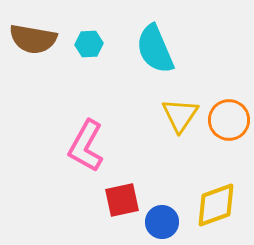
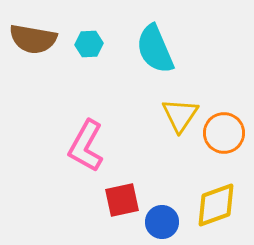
orange circle: moved 5 px left, 13 px down
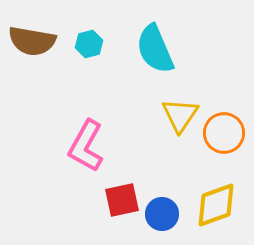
brown semicircle: moved 1 px left, 2 px down
cyan hexagon: rotated 12 degrees counterclockwise
blue circle: moved 8 px up
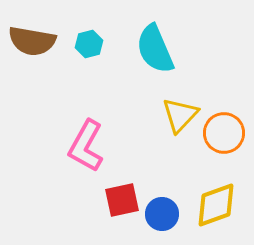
yellow triangle: rotated 9 degrees clockwise
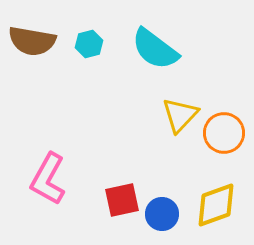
cyan semicircle: rotated 30 degrees counterclockwise
pink L-shape: moved 38 px left, 33 px down
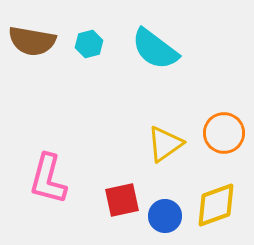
yellow triangle: moved 15 px left, 29 px down; rotated 12 degrees clockwise
pink L-shape: rotated 14 degrees counterclockwise
blue circle: moved 3 px right, 2 px down
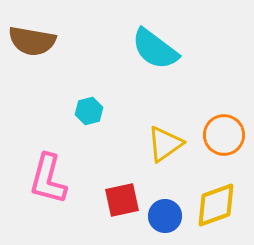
cyan hexagon: moved 67 px down
orange circle: moved 2 px down
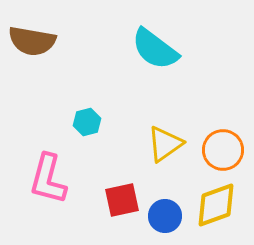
cyan hexagon: moved 2 px left, 11 px down
orange circle: moved 1 px left, 15 px down
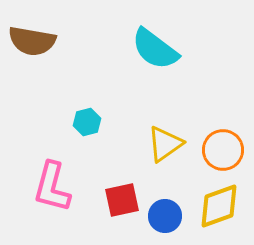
pink L-shape: moved 4 px right, 8 px down
yellow diamond: moved 3 px right, 1 px down
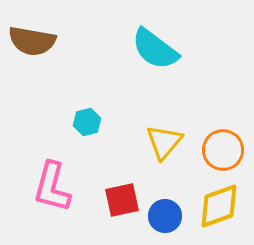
yellow triangle: moved 1 px left, 2 px up; rotated 15 degrees counterclockwise
